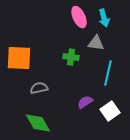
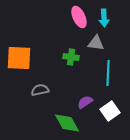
cyan arrow: rotated 12 degrees clockwise
cyan line: rotated 10 degrees counterclockwise
gray semicircle: moved 1 px right, 2 px down
green diamond: moved 29 px right
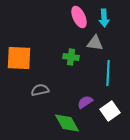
gray triangle: moved 1 px left
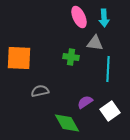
cyan line: moved 4 px up
gray semicircle: moved 1 px down
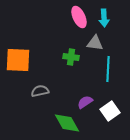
orange square: moved 1 px left, 2 px down
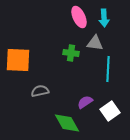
green cross: moved 4 px up
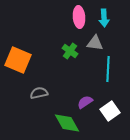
pink ellipse: rotated 20 degrees clockwise
green cross: moved 1 px left, 2 px up; rotated 28 degrees clockwise
orange square: rotated 20 degrees clockwise
gray semicircle: moved 1 px left, 2 px down
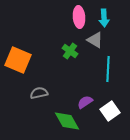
gray triangle: moved 3 px up; rotated 24 degrees clockwise
green diamond: moved 2 px up
